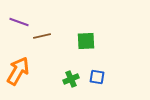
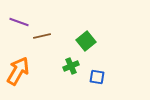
green square: rotated 36 degrees counterclockwise
green cross: moved 13 px up
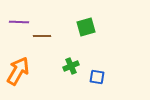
purple line: rotated 18 degrees counterclockwise
brown line: rotated 12 degrees clockwise
green square: moved 14 px up; rotated 24 degrees clockwise
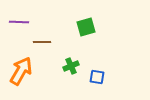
brown line: moved 6 px down
orange arrow: moved 3 px right
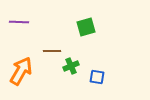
brown line: moved 10 px right, 9 px down
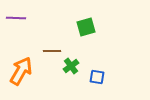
purple line: moved 3 px left, 4 px up
green cross: rotated 14 degrees counterclockwise
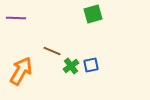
green square: moved 7 px right, 13 px up
brown line: rotated 24 degrees clockwise
blue square: moved 6 px left, 12 px up; rotated 21 degrees counterclockwise
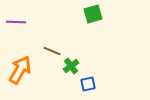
purple line: moved 4 px down
blue square: moved 3 px left, 19 px down
orange arrow: moved 1 px left, 1 px up
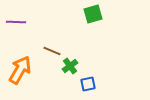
green cross: moved 1 px left
